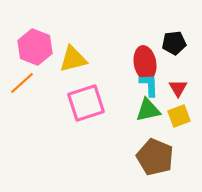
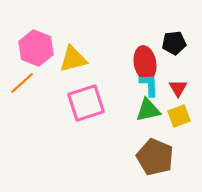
pink hexagon: moved 1 px right, 1 px down
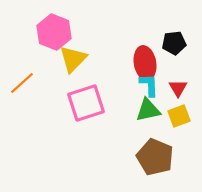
pink hexagon: moved 18 px right, 16 px up
yellow triangle: rotated 32 degrees counterclockwise
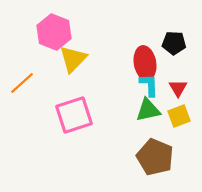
black pentagon: rotated 10 degrees clockwise
pink square: moved 12 px left, 12 px down
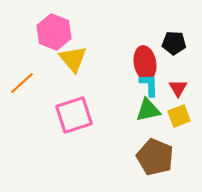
yellow triangle: rotated 24 degrees counterclockwise
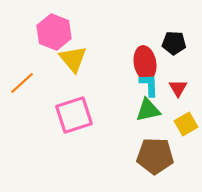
yellow square: moved 7 px right, 8 px down; rotated 10 degrees counterclockwise
brown pentagon: moved 1 px up; rotated 21 degrees counterclockwise
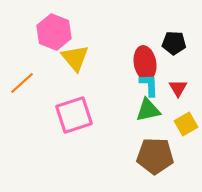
yellow triangle: moved 2 px right, 1 px up
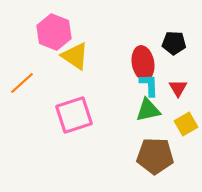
yellow triangle: moved 2 px up; rotated 16 degrees counterclockwise
red ellipse: moved 2 px left
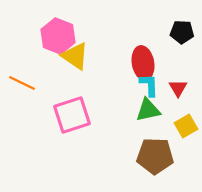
pink hexagon: moved 4 px right, 4 px down
black pentagon: moved 8 px right, 11 px up
orange line: rotated 68 degrees clockwise
pink square: moved 2 px left
yellow square: moved 2 px down
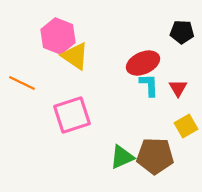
red ellipse: rotated 76 degrees clockwise
green triangle: moved 26 px left, 47 px down; rotated 12 degrees counterclockwise
